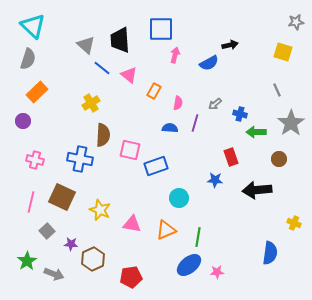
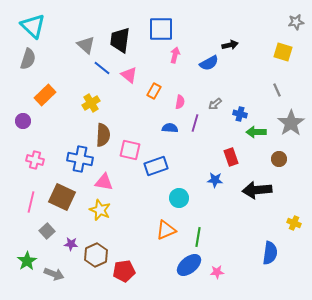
black trapezoid at (120, 40): rotated 12 degrees clockwise
orange rectangle at (37, 92): moved 8 px right, 3 px down
pink semicircle at (178, 103): moved 2 px right, 1 px up
pink triangle at (132, 224): moved 28 px left, 42 px up
brown hexagon at (93, 259): moved 3 px right, 4 px up
red pentagon at (131, 277): moved 7 px left, 6 px up
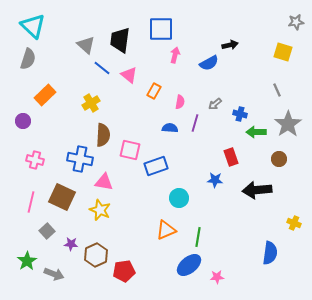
gray star at (291, 123): moved 3 px left, 1 px down
pink star at (217, 272): moved 5 px down
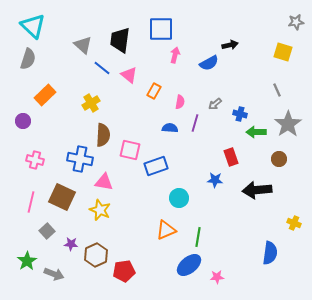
gray triangle at (86, 45): moved 3 px left
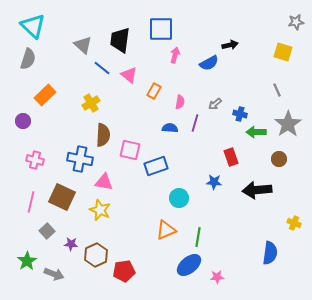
blue star at (215, 180): moved 1 px left, 2 px down
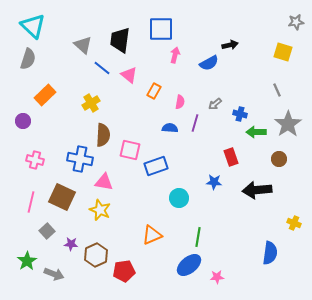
orange triangle at (166, 230): moved 14 px left, 5 px down
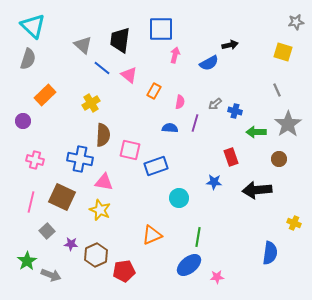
blue cross at (240, 114): moved 5 px left, 3 px up
gray arrow at (54, 274): moved 3 px left, 1 px down
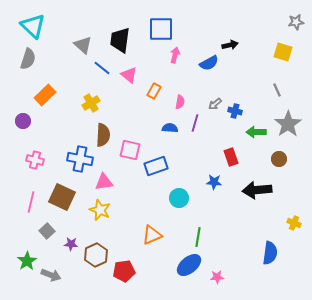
pink triangle at (104, 182): rotated 18 degrees counterclockwise
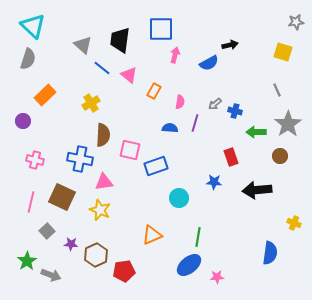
brown circle at (279, 159): moved 1 px right, 3 px up
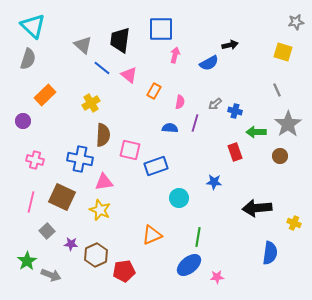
red rectangle at (231, 157): moved 4 px right, 5 px up
black arrow at (257, 190): moved 18 px down
